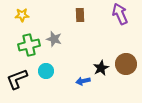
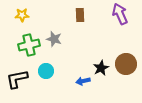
black L-shape: rotated 10 degrees clockwise
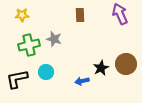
cyan circle: moved 1 px down
blue arrow: moved 1 px left
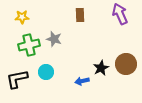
yellow star: moved 2 px down
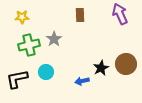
gray star: rotated 21 degrees clockwise
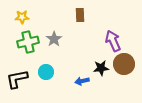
purple arrow: moved 7 px left, 27 px down
green cross: moved 1 px left, 3 px up
brown circle: moved 2 px left
black star: rotated 21 degrees clockwise
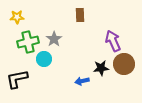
yellow star: moved 5 px left
cyan circle: moved 2 px left, 13 px up
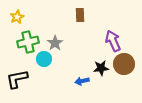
yellow star: rotated 24 degrees counterclockwise
gray star: moved 1 px right, 4 px down
